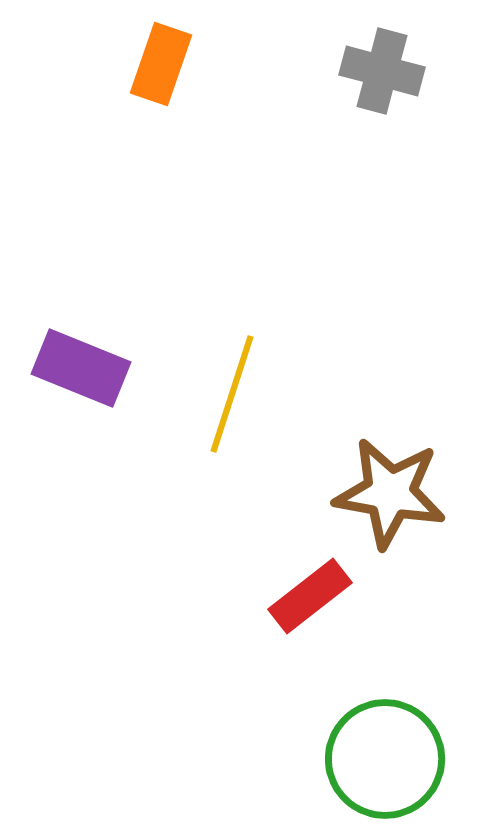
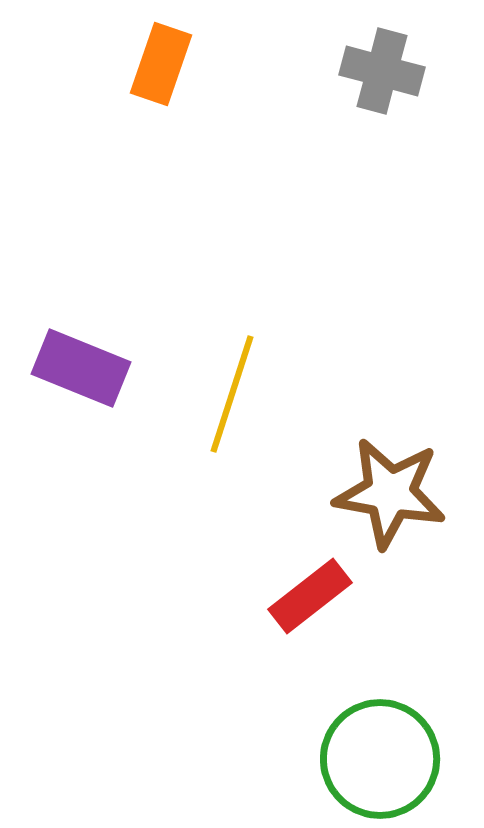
green circle: moved 5 px left
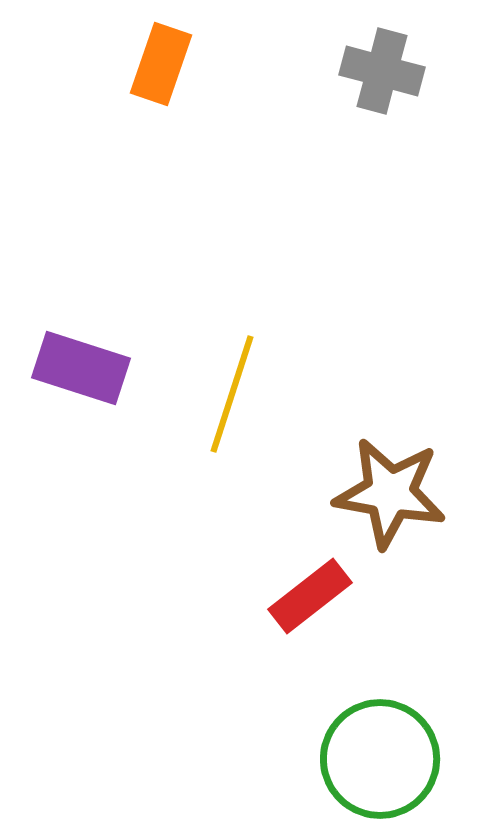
purple rectangle: rotated 4 degrees counterclockwise
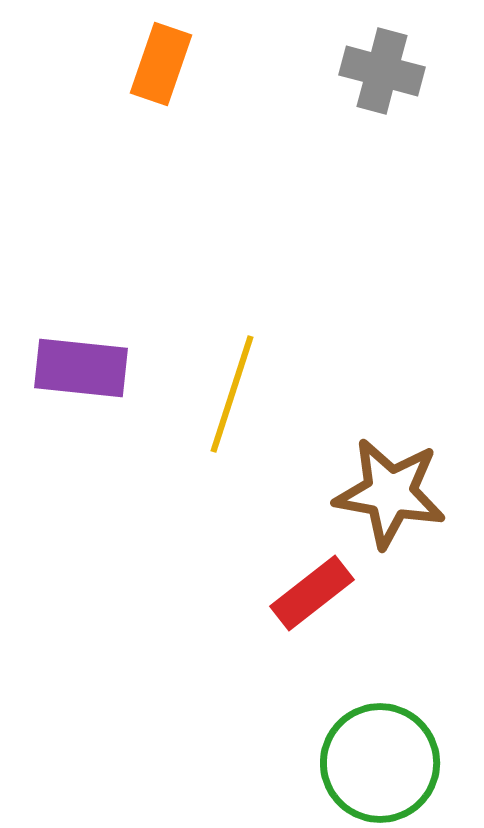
purple rectangle: rotated 12 degrees counterclockwise
red rectangle: moved 2 px right, 3 px up
green circle: moved 4 px down
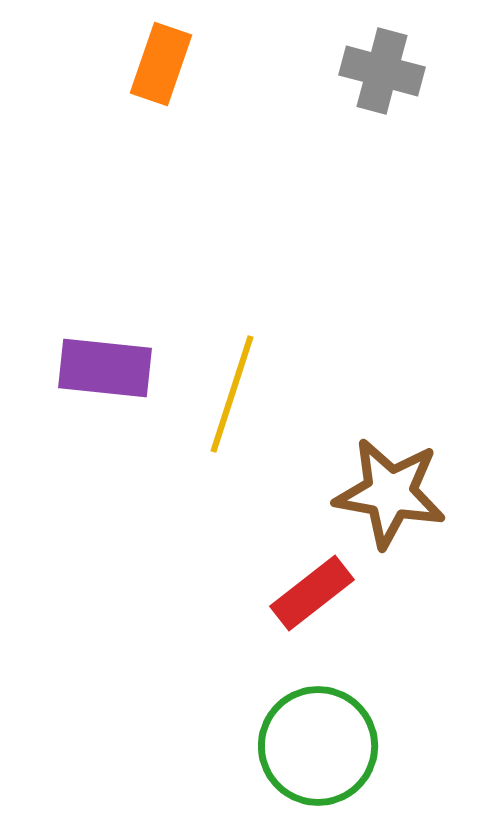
purple rectangle: moved 24 px right
green circle: moved 62 px left, 17 px up
